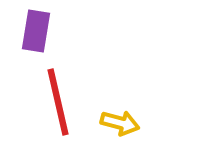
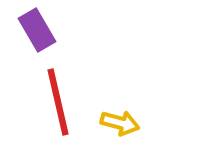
purple rectangle: moved 1 px right, 1 px up; rotated 39 degrees counterclockwise
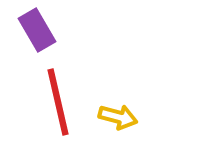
yellow arrow: moved 2 px left, 6 px up
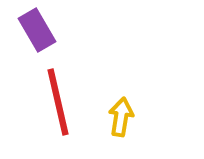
yellow arrow: moved 3 px right; rotated 96 degrees counterclockwise
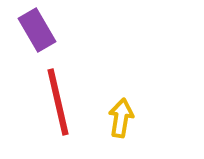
yellow arrow: moved 1 px down
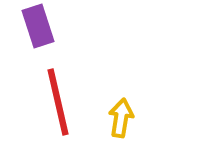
purple rectangle: moved 1 px right, 4 px up; rotated 12 degrees clockwise
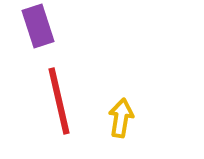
red line: moved 1 px right, 1 px up
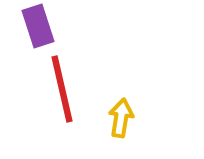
red line: moved 3 px right, 12 px up
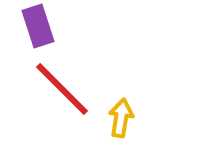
red line: rotated 32 degrees counterclockwise
